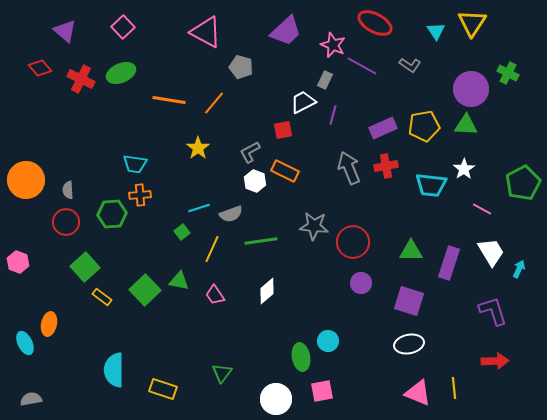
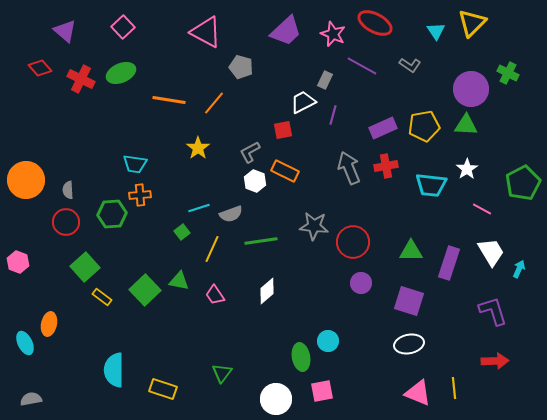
yellow triangle at (472, 23): rotated 12 degrees clockwise
pink star at (333, 45): moved 11 px up
white star at (464, 169): moved 3 px right
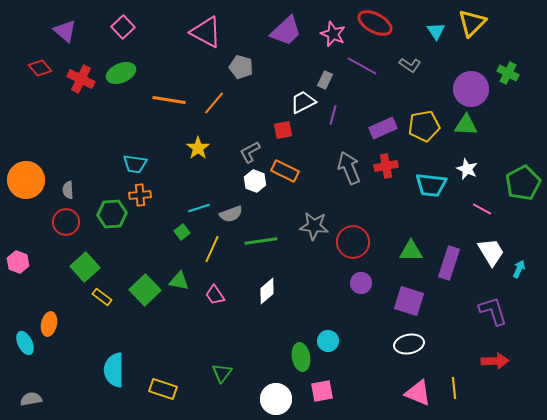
white star at (467, 169): rotated 15 degrees counterclockwise
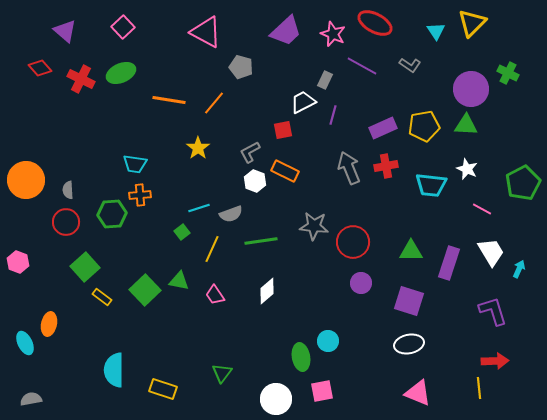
yellow line at (454, 388): moved 25 px right
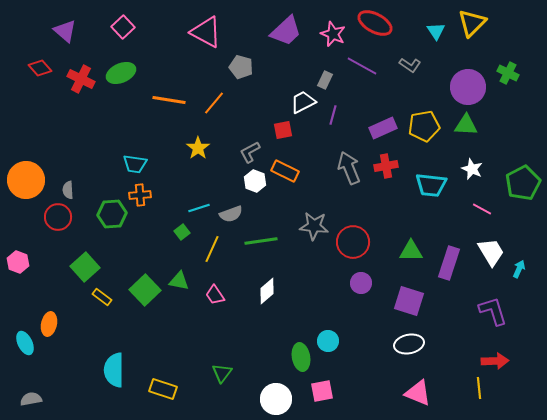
purple circle at (471, 89): moved 3 px left, 2 px up
white star at (467, 169): moved 5 px right
red circle at (66, 222): moved 8 px left, 5 px up
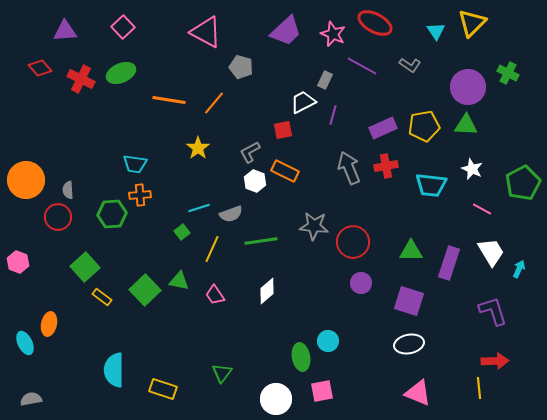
purple triangle at (65, 31): rotated 45 degrees counterclockwise
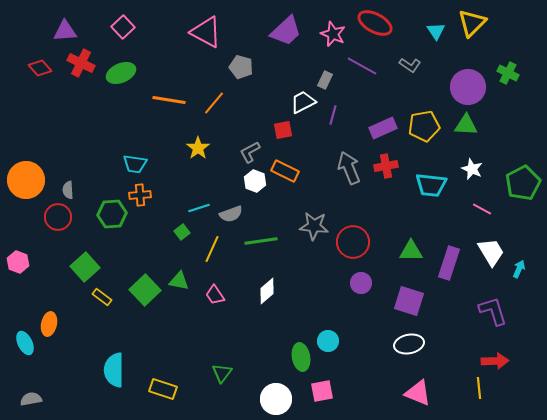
red cross at (81, 79): moved 16 px up
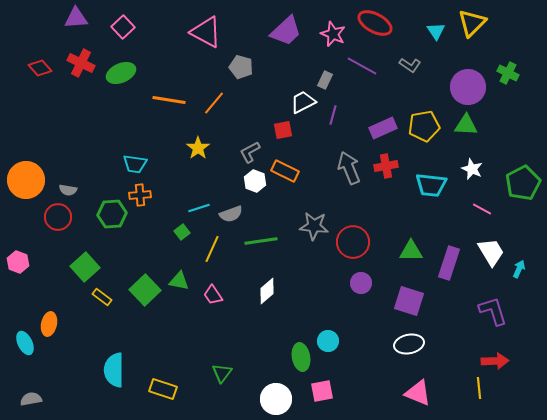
purple triangle at (65, 31): moved 11 px right, 13 px up
gray semicircle at (68, 190): rotated 78 degrees counterclockwise
pink trapezoid at (215, 295): moved 2 px left
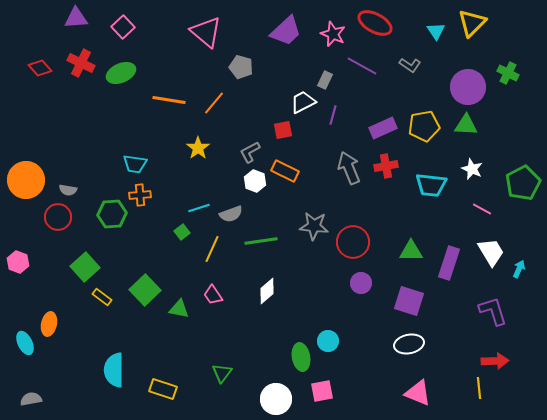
pink triangle at (206, 32): rotated 12 degrees clockwise
green triangle at (179, 281): moved 28 px down
